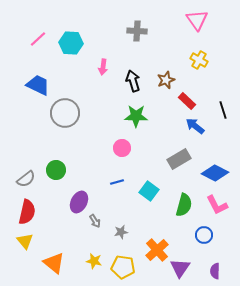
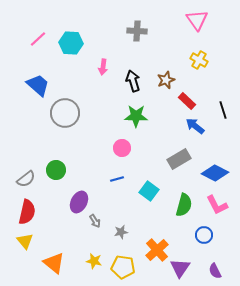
blue trapezoid: rotated 15 degrees clockwise
blue line: moved 3 px up
purple semicircle: rotated 28 degrees counterclockwise
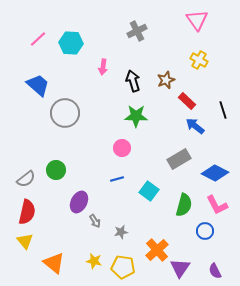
gray cross: rotated 30 degrees counterclockwise
blue circle: moved 1 px right, 4 px up
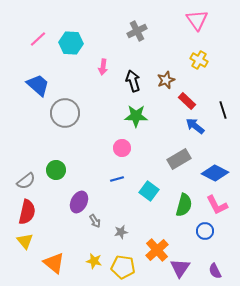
gray semicircle: moved 2 px down
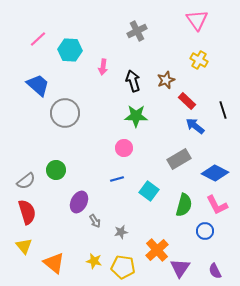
cyan hexagon: moved 1 px left, 7 px down
pink circle: moved 2 px right
red semicircle: rotated 30 degrees counterclockwise
yellow triangle: moved 1 px left, 5 px down
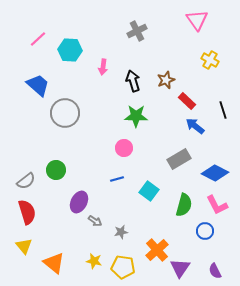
yellow cross: moved 11 px right
gray arrow: rotated 24 degrees counterclockwise
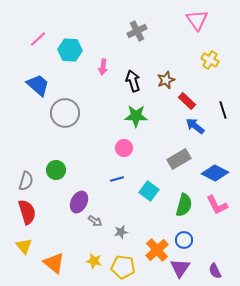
gray semicircle: rotated 36 degrees counterclockwise
blue circle: moved 21 px left, 9 px down
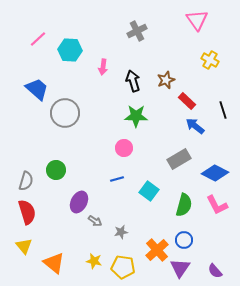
blue trapezoid: moved 1 px left, 4 px down
purple semicircle: rotated 14 degrees counterclockwise
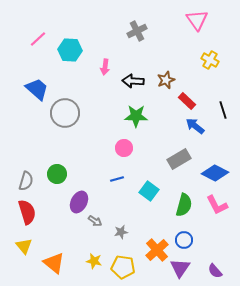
pink arrow: moved 2 px right
black arrow: rotated 70 degrees counterclockwise
green circle: moved 1 px right, 4 px down
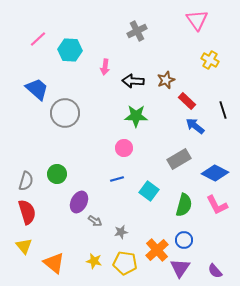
yellow pentagon: moved 2 px right, 4 px up
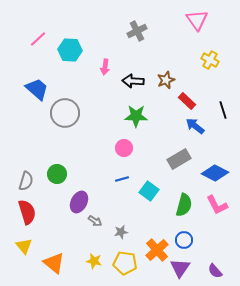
blue line: moved 5 px right
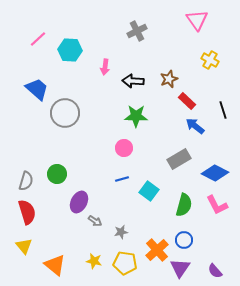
brown star: moved 3 px right, 1 px up
orange triangle: moved 1 px right, 2 px down
